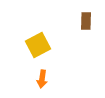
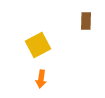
orange arrow: moved 1 px left
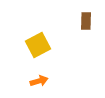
orange arrow: moved 2 px left, 2 px down; rotated 114 degrees counterclockwise
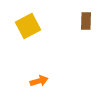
yellow square: moved 10 px left, 19 px up
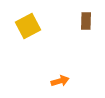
orange arrow: moved 21 px right
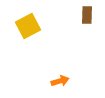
brown rectangle: moved 1 px right, 6 px up
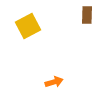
orange arrow: moved 6 px left, 1 px down
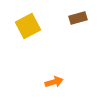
brown rectangle: moved 9 px left, 3 px down; rotated 72 degrees clockwise
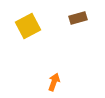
orange arrow: rotated 54 degrees counterclockwise
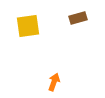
yellow square: rotated 20 degrees clockwise
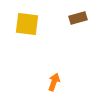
yellow square: moved 1 px left, 2 px up; rotated 15 degrees clockwise
